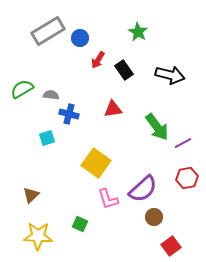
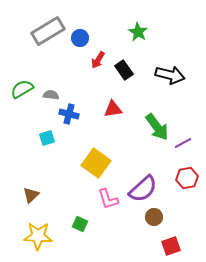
red square: rotated 18 degrees clockwise
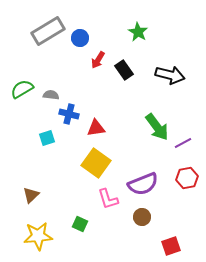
red triangle: moved 17 px left, 19 px down
purple semicircle: moved 5 px up; rotated 20 degrees clockwise
brown circle: moved 12 px left
yellow star: rotated 8 degrees counterclockwise
